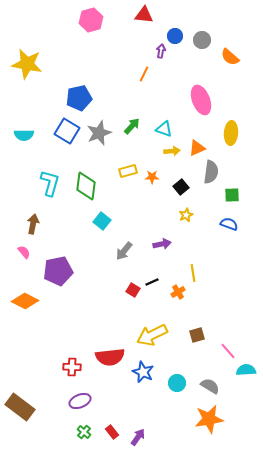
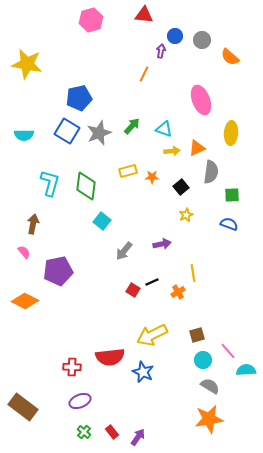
cyan circle at (177, 383): moved 26 px right, 23 px up
brown rectangle at (20, 407): moved 3 px right
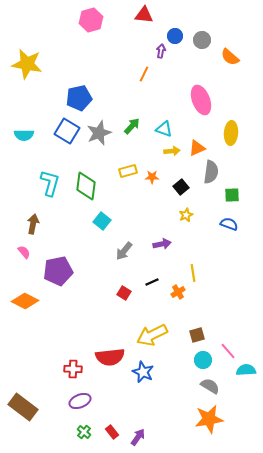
red square at (133, 290): moved 9 px left, 3 px down
red cross at (72, 367): moved 1 px right, 2 px down
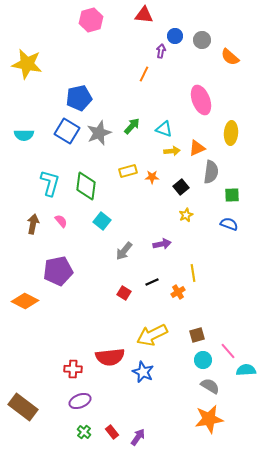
pink semicircle at (24, 252): moved 37 px right, 31 px up
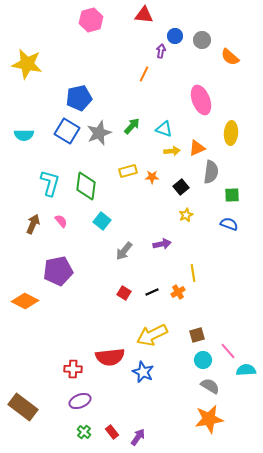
brown arrow at (33, 224): rotated 12 degrees clockwise
black line at (152, 282): moved 10 px down
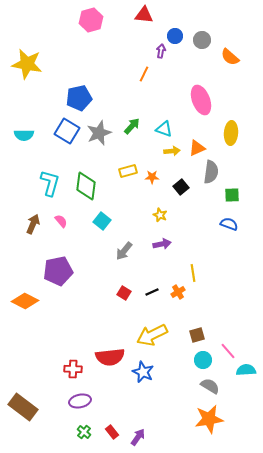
yellow star at (186, 215): moved 26 px left; rotated 24 degrees counterclockwise
purple ellipse at (80, 401): rotated 10 degrees clockwise
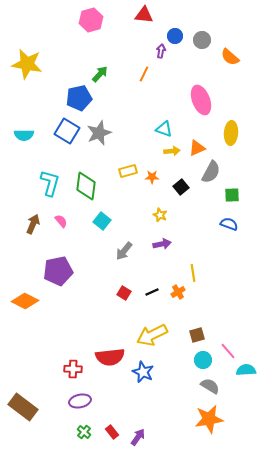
green arrow at (132, 126): moved 32 px left, 52 px up
gray semicircle at (211, 172): rotated 20 degrees clockwise
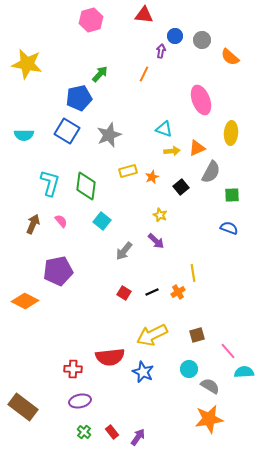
gray star at (99, 133): moved 10 px right, 2 px down
orange star at (152, 177): rotated 24 degrees counterclockwise
blue semicircle at (229, 224): moved 4 px down
purple arrow at (162, 244): moved 6 px left, 3 px up; rotated 54 degrees clockwise
cyan circle at (203, 360): moved 14 px left, 9 px down
cyan semicircle at (246, 370): moved 2 px left, 2 px down
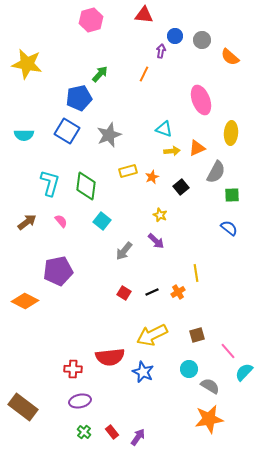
gray semicircle at (211, 172): moved 5 px right
brown arrow at (33, 224): moved 6 px left, 2 px up; rotated 30 degrees clockwise
blue semicircle at (229, 228): rotated 18 degrees clockwise
yellow line at (193, 273): moved 3 px right
cyan semicircle at (244, 372): rotated 42 degrees counterclockwise
